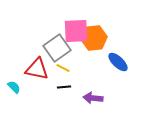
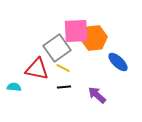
cyan semicircle: rotated 40 degrees counterclockwise
purple arrow: moved 4 px right, 3 px up; rotated 36 degrees clockwise
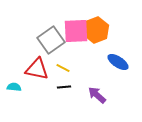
orange hexagon: moved 2 px right, 8 px up; rotated 15 degrees counterclockwise
gray square: moved 6 px left, 8 px up
blue ellipse: rotated 10 degrees counterclockwise
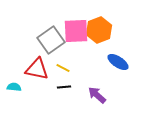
orange hexagon: moved 3 px right
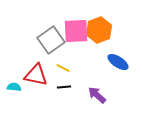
red triangle: moved 1 px left, 6 px down
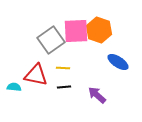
orange hexagon: rotated 20 degrees counterclockwise
yellow line: rotated 24 degrees counterclockwise
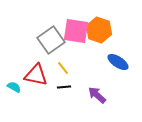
pink square: rotated 12 degrees clockwise
yellow line: rotated 48 degrees clockwise
cyan semicircle: rotated 24 degrees clockwise
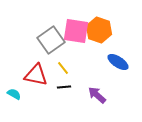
cyan semicircle: moved 7 px down
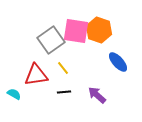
blue ellipse: rotated 15 degrees clockwise
red triangle: rotated 20 degrees counterclockwise
black line: moved 5 px down
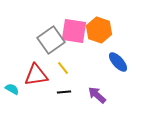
pink square: moved 2 px left
cyan semicircle: moved 2 px left, 5 px up
